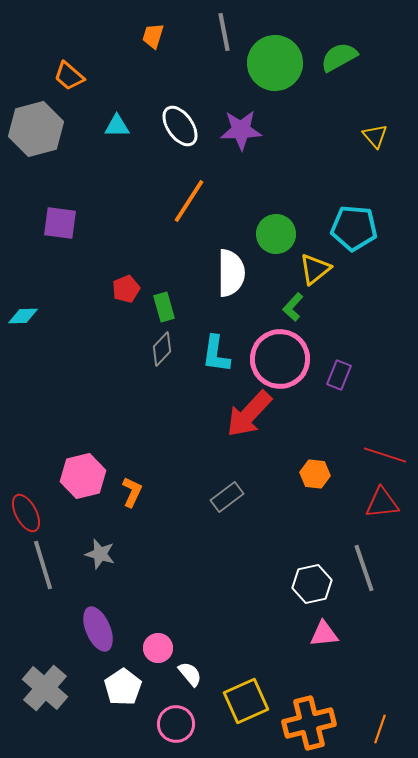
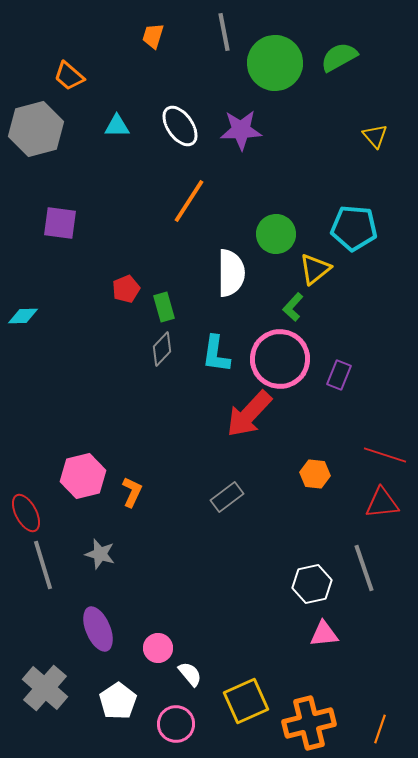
white pentagon at (123, 687): moved 5 px left, 14 px down
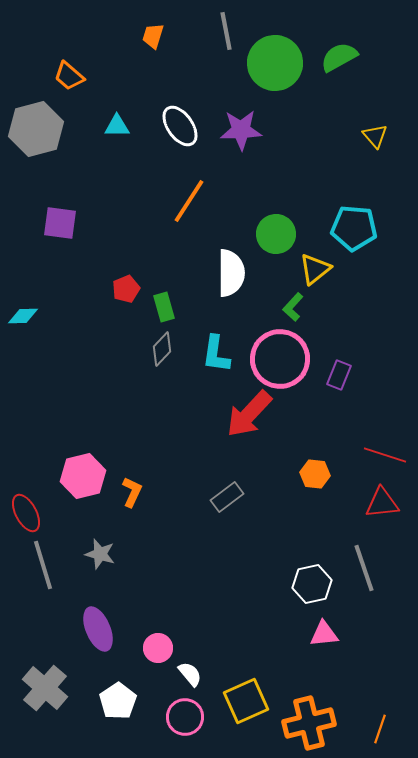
gray line at (224, 32): moved 2 px right, 1 px up
pink circle at (176, 724): moved 9 px right, 7 px up
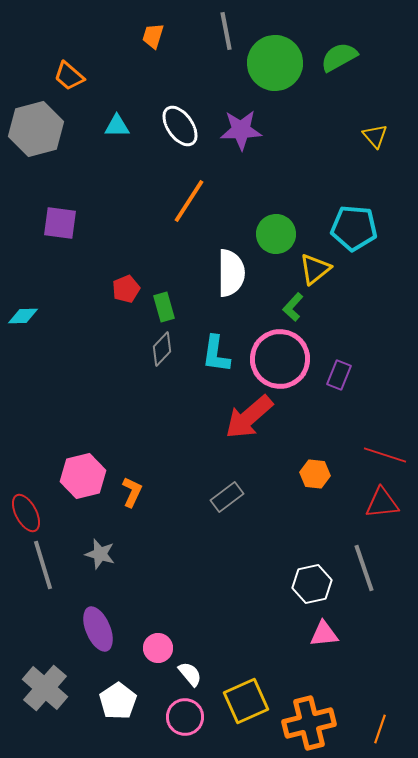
red arrow at (249, 414): moved 3 px down; rotated 6 degrees clockwise
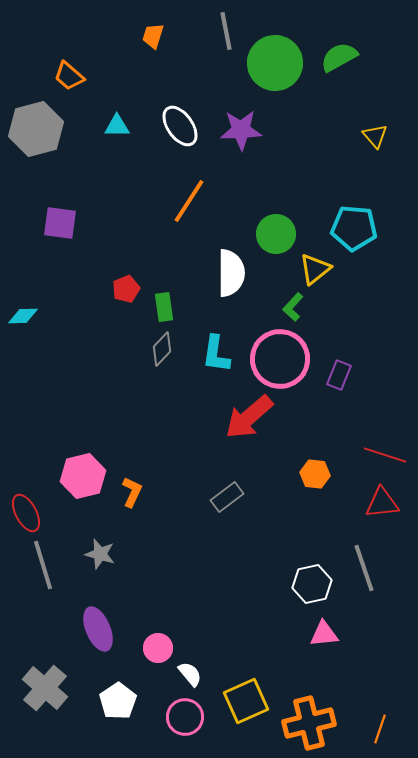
green rectangle at (164, 307): rotated 8 degrees clockwise
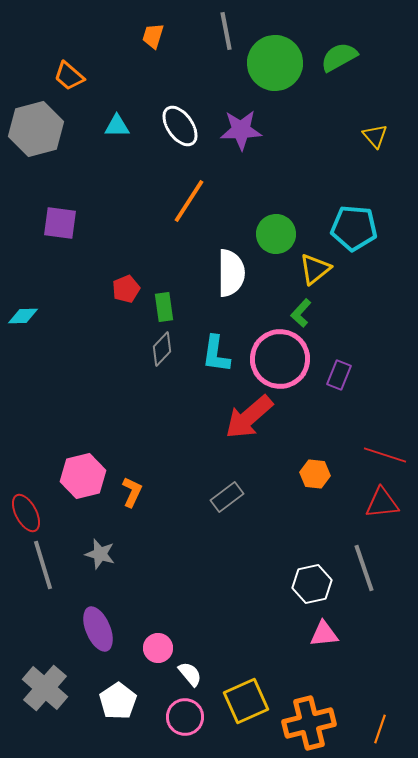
green L-shape at (293, 307): moved 8 px right, 6 px down
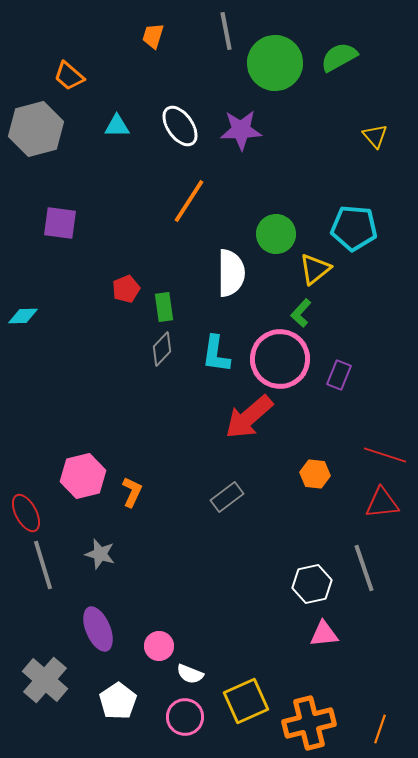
pink circle at (158, 648): moved 1 px right, 2 px up
white semicircle at (190, 674): rotated 152 degrees clockwise
gray cross at (45, 688): moved 8 px up
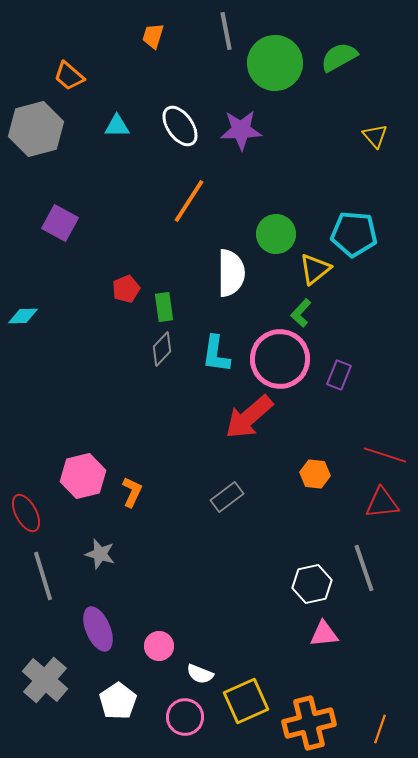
purple square at (60, 223): rotated 21 degrees clockwise
cyan pentagon at (354, 228): moved 6 px down
gray line at (43, 565): moved 11 px down
white semicircle at (190, 674): moved 10 px right
